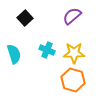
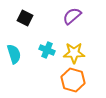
black square: rotated 21 degrees counterclockwise
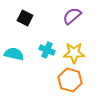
cyan semicircle: rotated 60 degrees counterclockwise
orange hexagon: moved 3 px left
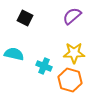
cyan cross: moved 3 px left, 16 px down
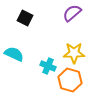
purple semicircle: moved 3 px up
cyan semicircle: rotated 12 degrees clockwise
cyan cross: moved 4 px right
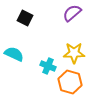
orange hexagon: moved 2 px down
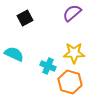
black square: rotated 35 degrees clockwise
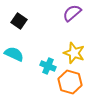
black square: moved 6 px left, 3 px down; rotated 28 degrees counterclockwise
yellow star: rotated 20 degrees clockwise
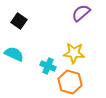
purple semicircle: moved 9 px right
yellow star: rotated 15 degrees counterclockwise
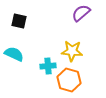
black square: rotated 21 degrees counterclockwise
yellow star: moved 2 px left, 2 px up
cyan cross: rotated 28 degrees counterclockwise
orange hexagon: moved 1 px left, 2 px up
